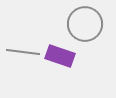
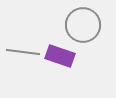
gray circle: moved 2 px left, 1 px down
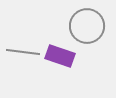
gray circle: moved 4 px right, 1 px down
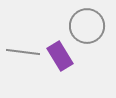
purple rectangle: rotated 40 degrees clockwise
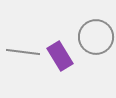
gray circle: moved 9 px right, 11 px down
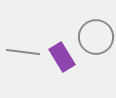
purple rectangle: moved 2 px right, 1 px down
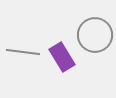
gray circle: moved 1 px left, 2 px up
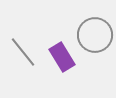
gray line: rotated 44 degrees clockwise
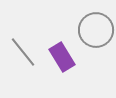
gray circle: moved 1 px right, 5 px up
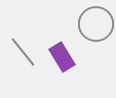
gray circle: moved 6 px up
